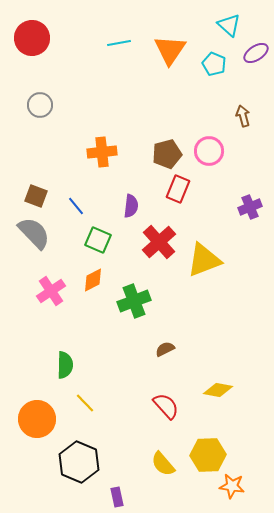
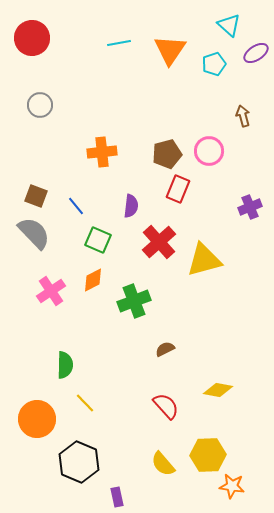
cyan pentagon: rotated 30 degrees clockwise
yellow triangle: rotated 6 degrees clockwise
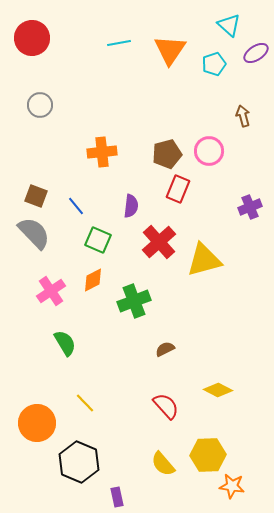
green semicircle: moved 22 px up; rotated 32 degrees counterclockwise
yellow diamond: rotated 16 degrees clockwise
orange circle: moved 4 px down
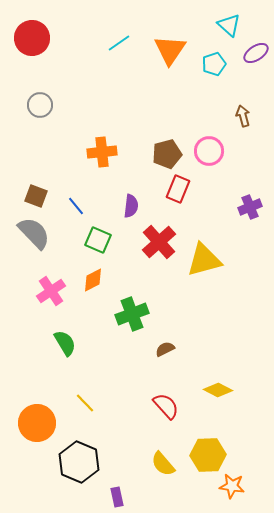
cyan line: rotated 25 degrees counterclockwise
green cross: moved 2 px left, 13 px down
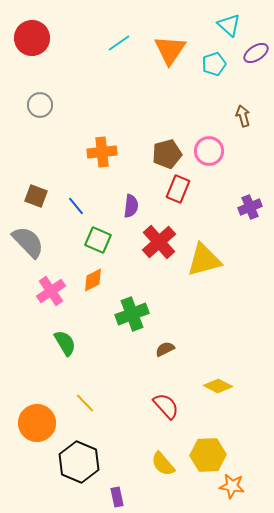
gray semicircle: moved 6 px left, 9 px down
yellow diamond: moved 4 px up
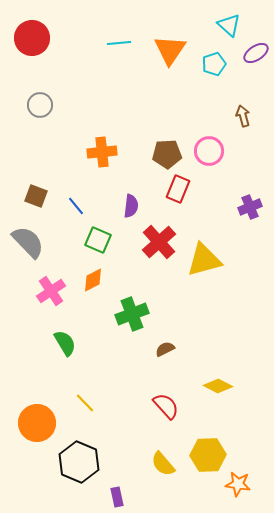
cyan line: rotated 30 degrees clockwise
brown pentagon: rotated 12 degrees clockwise
orange star: moved 6 px right, 2 px up
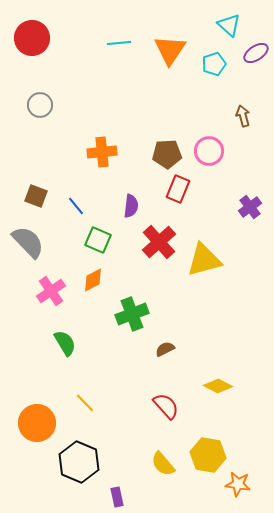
purple cross: rotated 15 degrees counterclockwise
yellow hexagon: rotated 12 degrees clockwise
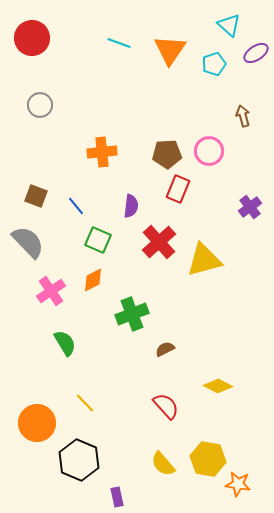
cyan line: rotated 25 degrees clockwise
yellow hexagon: moved 4 px down
black hexagon: moved 2 px up
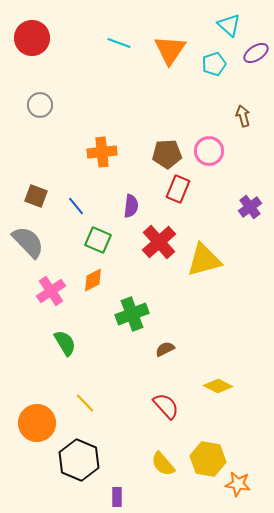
purple rectangle: rotated 12 degrees clockwise
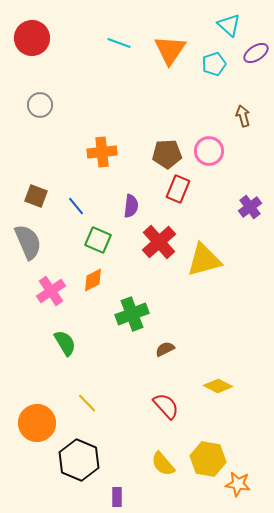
gray semicircle: rotated 21 degrees clockwise
yellow line: moved 2 px right
